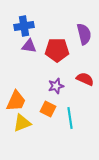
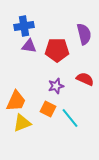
cyan line: rotated 30 degrees counterclockwise
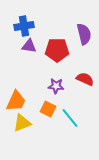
purple star: rotated 21 degrees clockwise
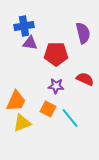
purple semicircle: moved 1 px left, 1 px up
purple triangle: moved 1 px right, 3 px up
red pentagon: moved 1 px left, 4 px down
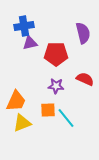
purple triangle: rotated 21 degrees counterclockwise
orange square: moved 1 px down; rotated 28 degrees counterclockwise
cyan line: moved 4 px left
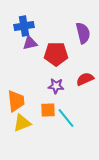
red semicircle: rotated 48 degrees counterclockwise
orange trapezoid: rotated 30 degrees counterclockwise
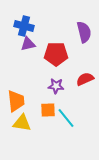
blue cross: rotated 24 degrees clockwise
purple semicircle: moved 1 px right, 1 px up
purple triangle: moved 2 px left, 1 px down
yellow triangle: rotated 30 degrees clockwise
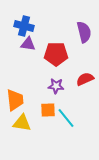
purple triangle: rotated 21 degrees clockwise
orange trapezoid: moved 1 px left, 1 px up
